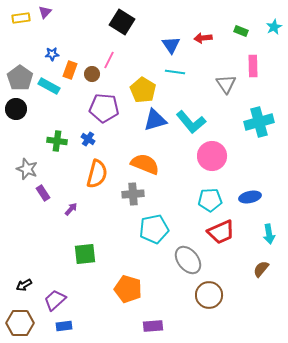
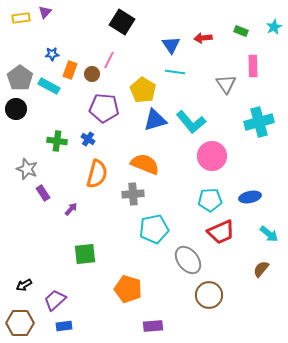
cyan arrow at (269, 234): rotated 42 degrees counterclockwise
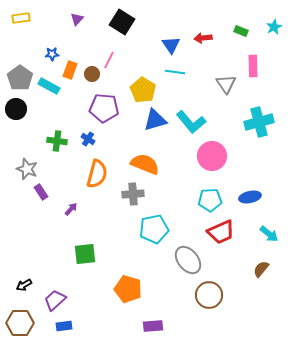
purple triangle at (45, 12): moved 32 px right, 7 px down
purple rectangle at (43, 193): moved 2 px left, 1 px up
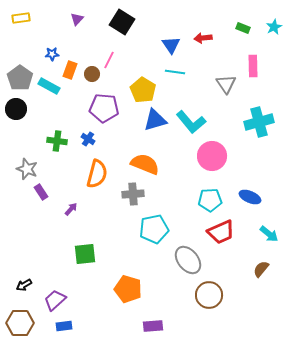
green rectangle at (241, 31): moved 2 px right, 3 px up
blue ellipse at (250, 197): rotated 35 degrees clockwise
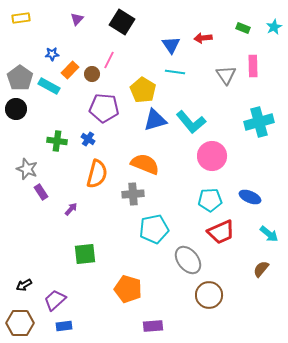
orange rectangle at (70, 70): rotated 24 degrees clockwise
gray triangle at (226, 84): moved 9 px up
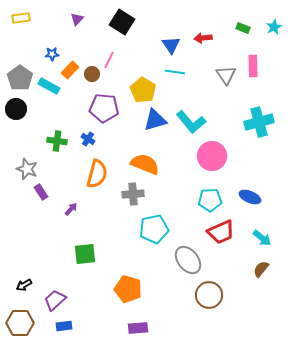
cyan arrow at (269, 234): moved 7 px left, 4 px down
purple rectangle at (153, 326): moved 15 px left, 2 px down
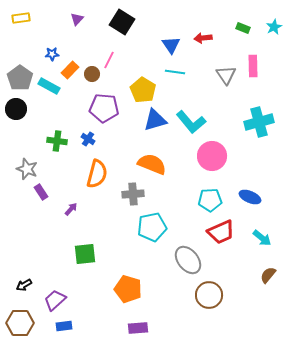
orange semicircle at (145, 164): moved 7 px right
cyan pentagon at (154, 229): moved 2 px left, 2 px up
brown semicircle at (261, 269): moved 7 px right, 6 px down
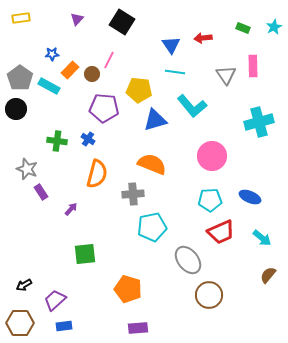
yellow pentagon at (143, 90): moved 4 px left; rotated 25 degrees counterclockwise
cyan L-shape at (191, 122): moved 1 px right, 16 px up
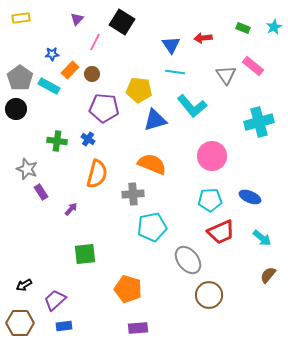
pink line at (109, 60): moved 14 px left, 18 px up
pink rectangle at (253, 66): rotated 50 degrees counterclockwise
